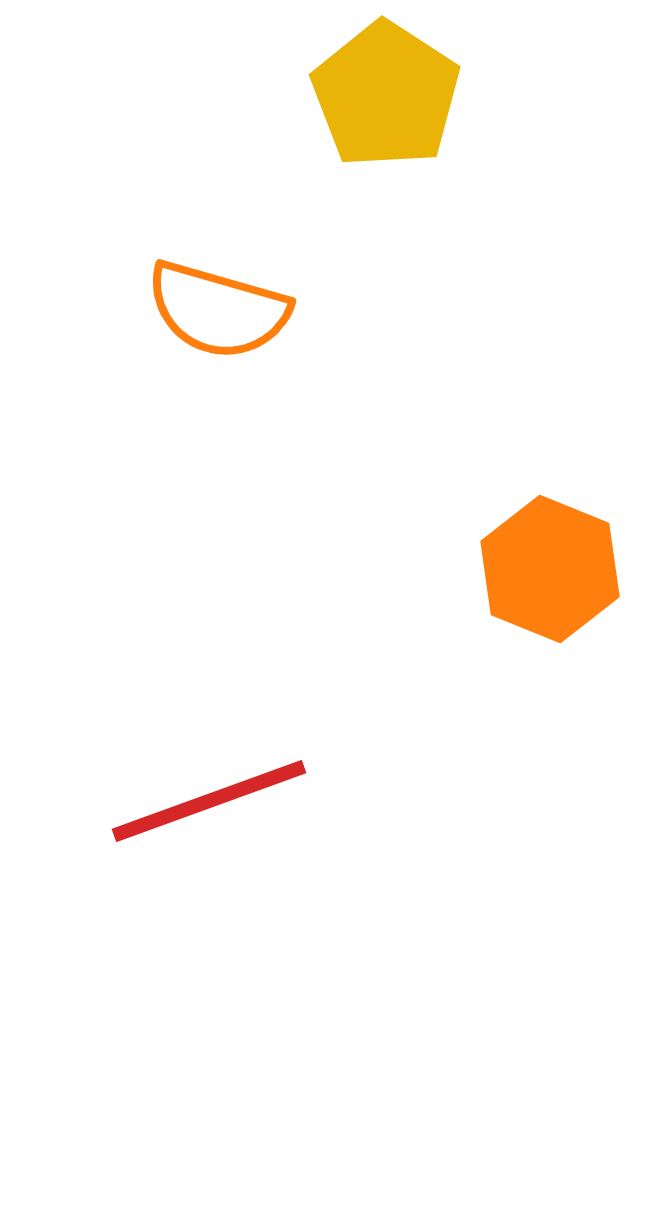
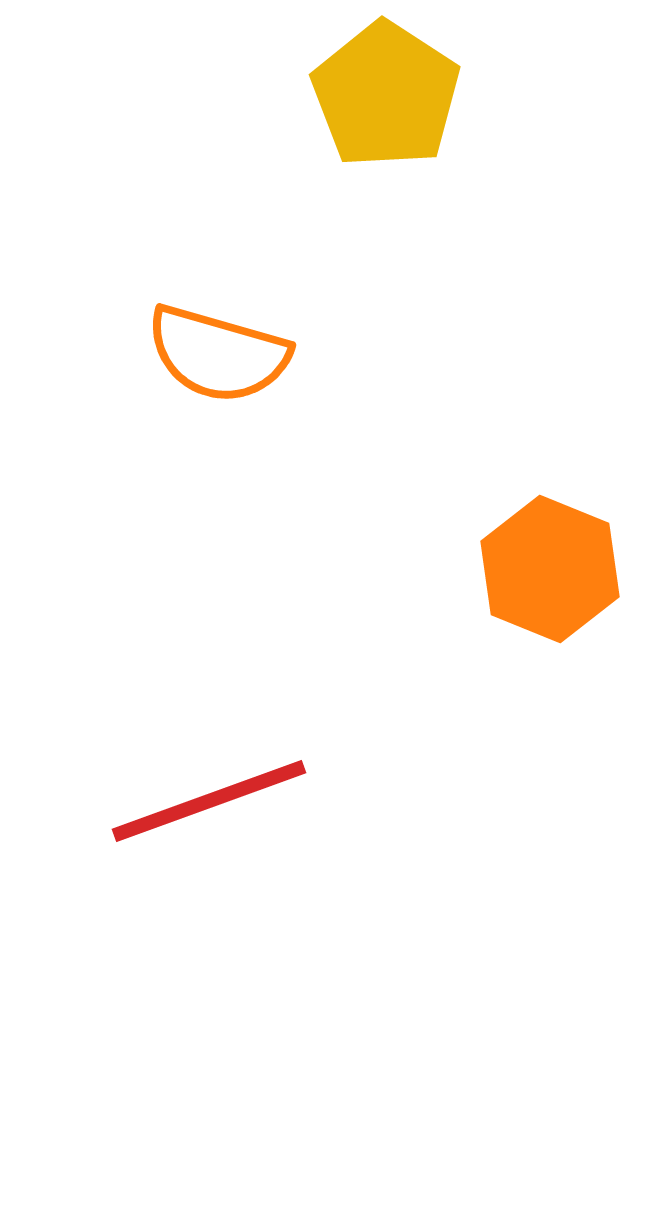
orange semicircle: moved 44 px down
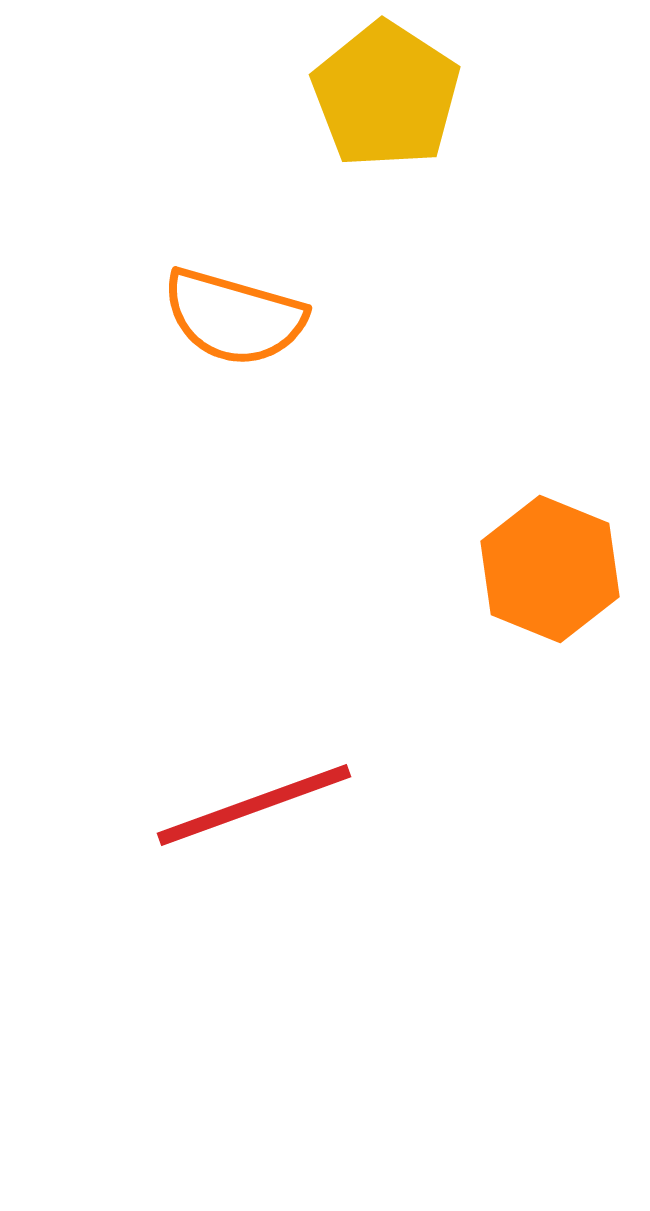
orange semicircle: moved 16 px right, 37 px up
red line: moved 45 px right, 4 px down
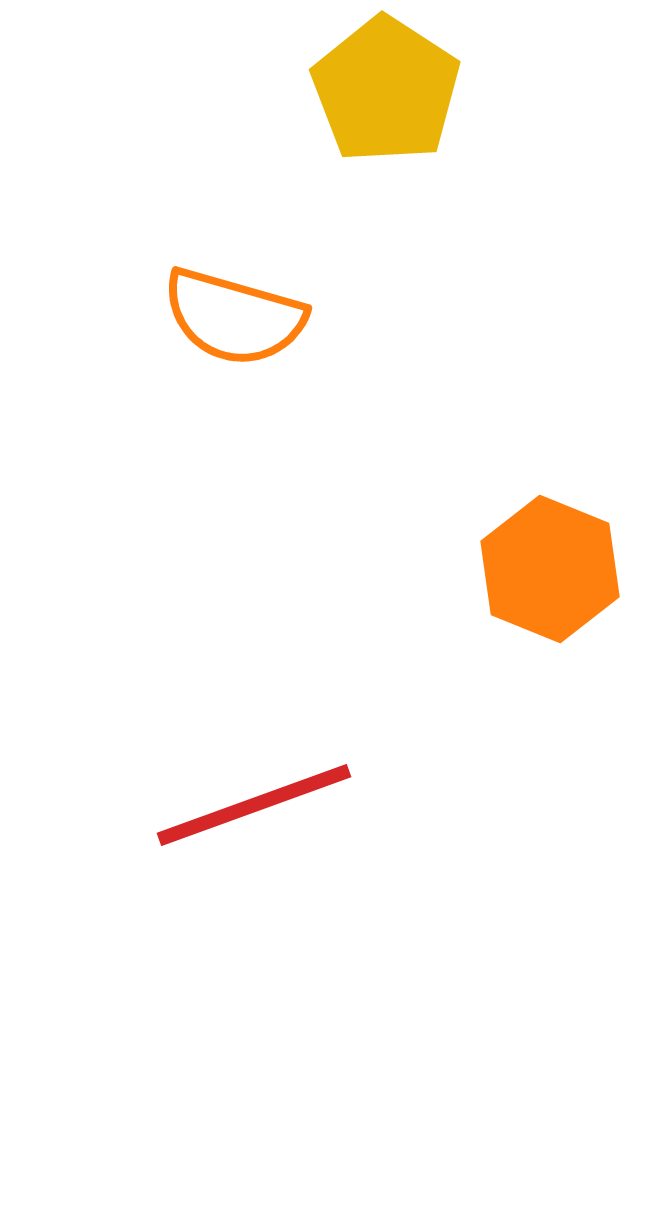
yellow pentagon: moved 5 px up
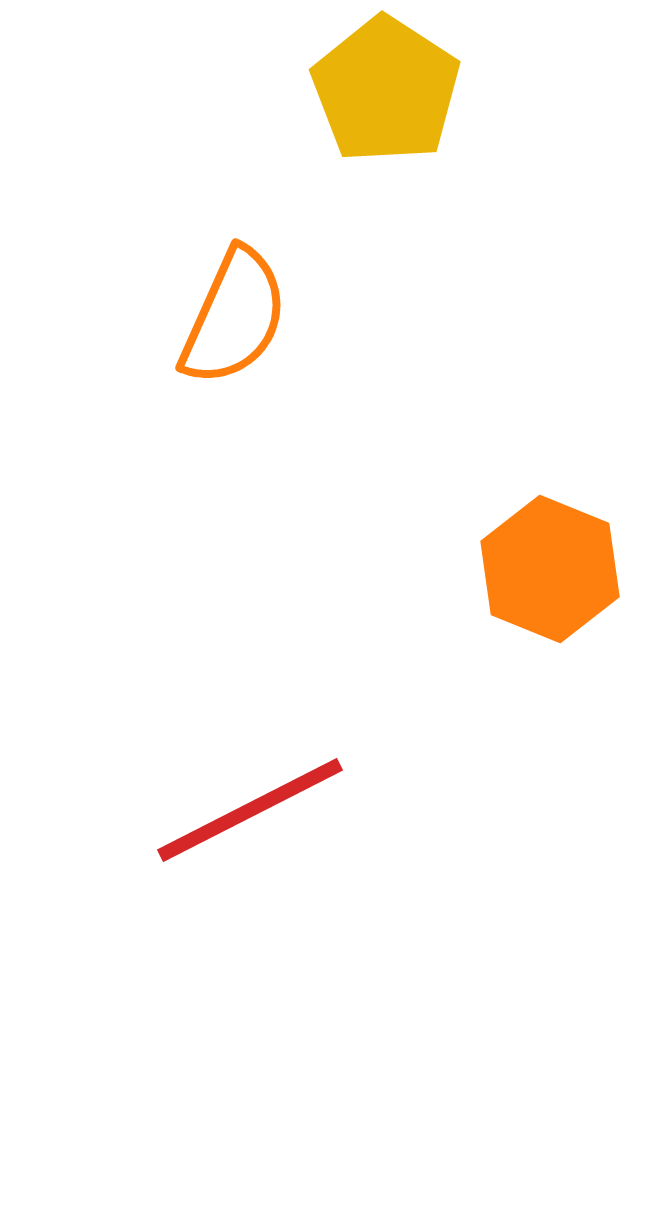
orange semicircle: rotated 82 degrees counterclockwise
red line: moved 4 px left, 5 px down; rotated 7 degrees counterclockwise
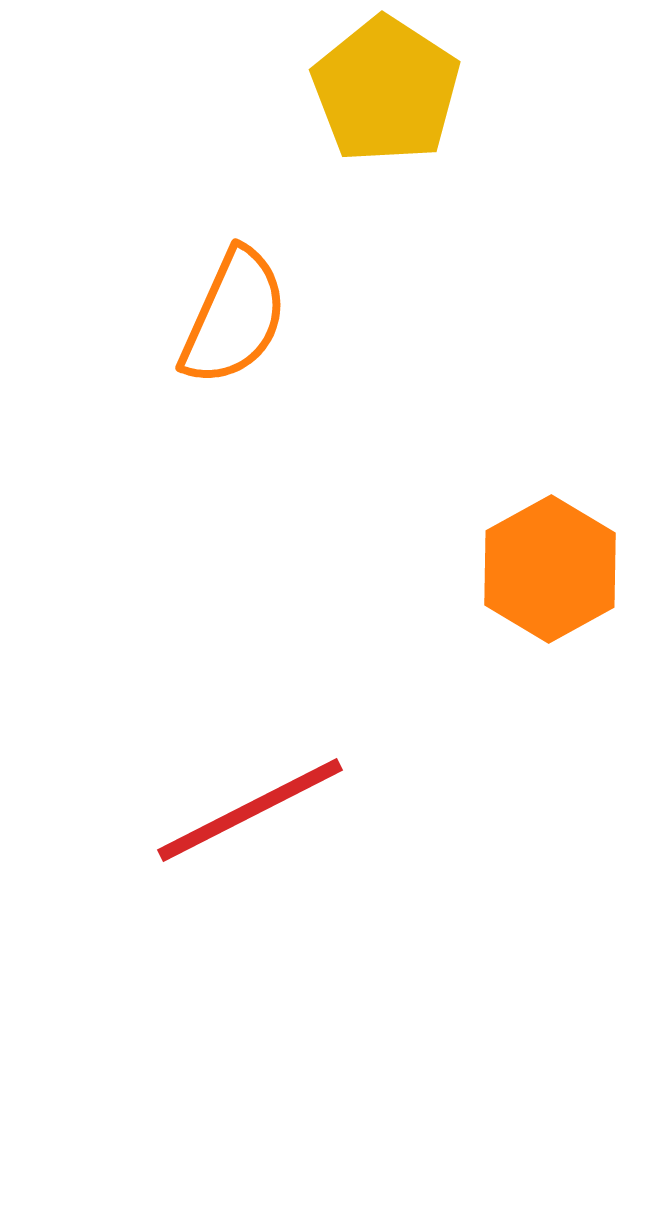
orange hexagon: rotated 9 degrees clockwise
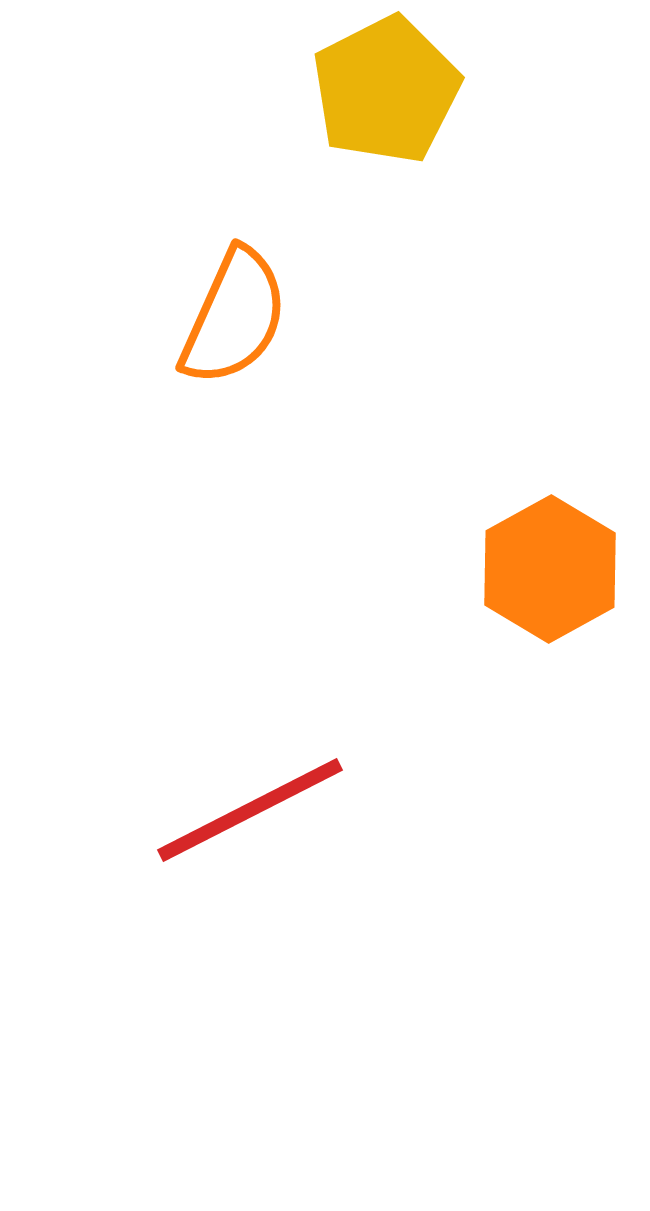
yellow pentagon: rotated 12 degrees clockwise
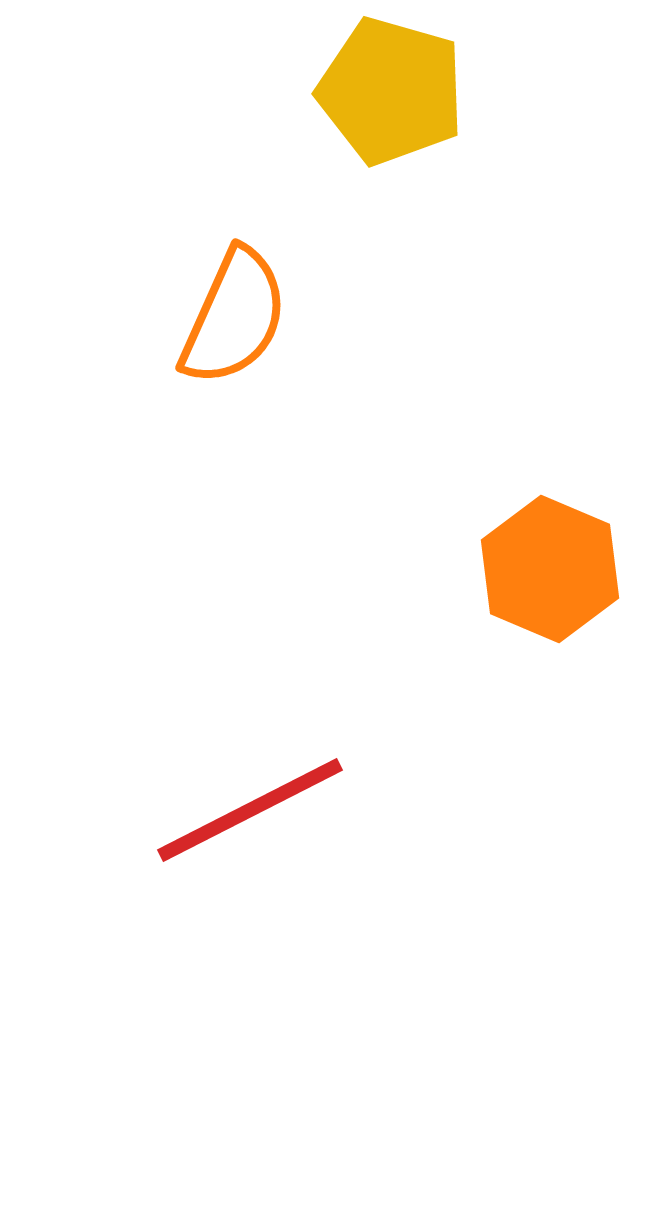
yellow pentagon: moved 5 px right, 1 px down; rotated 29 degrees counterclockwise
orange hexagon: rotated 8 degrees counterclockwise
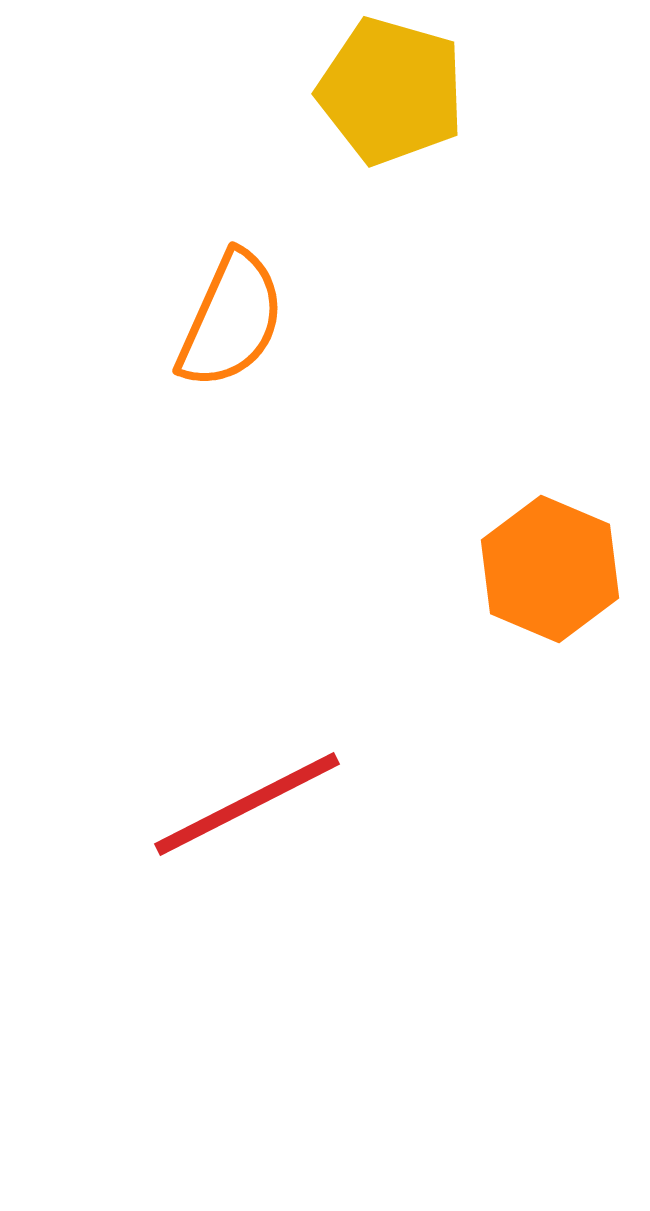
orange semicircle: moved 3 px left, 3 px down
red line: moved 3 px left, 6 px up
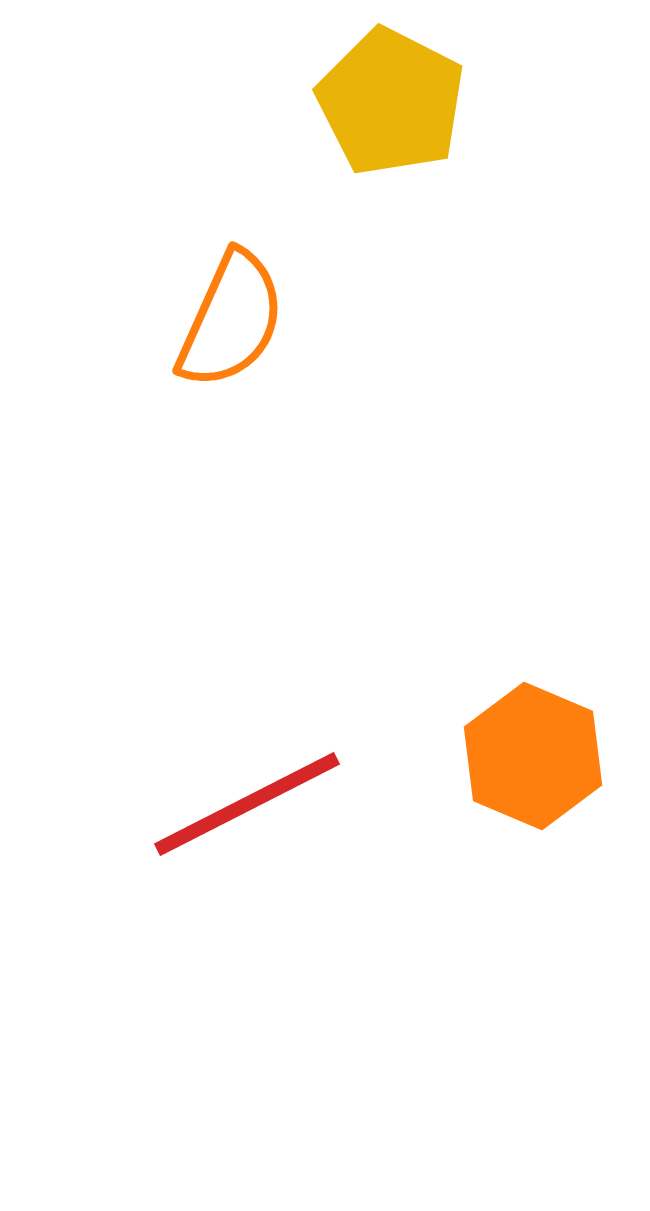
yellow pentagon: moved 11 px down; rotated 11 degrees clockwise
orange hexagon: moved 17 px left, 187 px down
